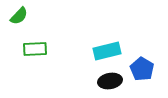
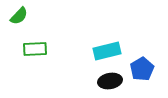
blue pentagon: rotated 10 degrees clockwise
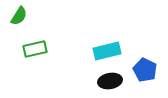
green semicircle: rotated 12 degrees counterclockwise
green rectangle: rotated 10 degrees counterclockwise
blue pentagon: moved 3 px right, 1 px down; rotated 15 degrees counterclockwise
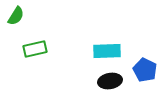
green semicircle: moved 3 px left
cyan rectangle: rotated 12 degrees clockwise
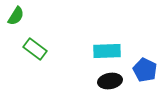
green rectangle: rotated 50 degrees clockwise
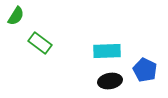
green rectangle: moved 5 px right, 6 px up
